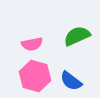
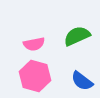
pink semicircle: moved 2 px right
blue semicircle: moved 11 px right
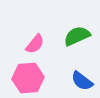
pink semicircle: moved 1 px right; rotated 40 degrees counterclockwise
pink hexagon: moved 7 px left, 2 px down; rotated 20 degrees counterclockwise
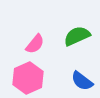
pink hexagon: rotated 20 degrees counterclockwise
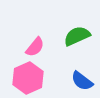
pink semicircle: moved 3 px down
